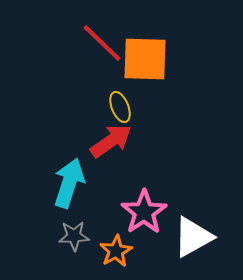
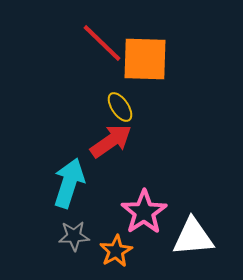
yellow ellipse: rotated 12 degrees counterclockwise
white triangle: rotated 24 degrees clockwise
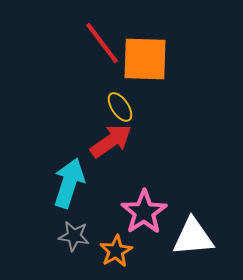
red line: rotated 9 degrees clockwise
gray star: rotated 12 degrees clockwise
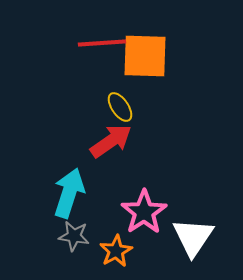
red line: rotated 57 degrees counterclockwise
orange square: moved 3 px up
cyan arrow: moved 10 px down
white triangle: rotated 51 degrees counterclockwise
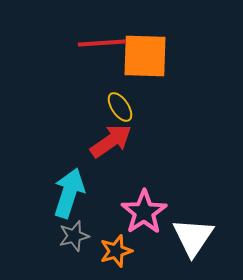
gray star: rotated 24 degrees counterclockwise
orange star: rotated 12 degrees clockwise
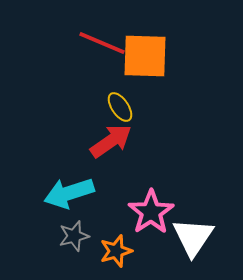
red line: rotated 27 degrees clockwise
cyan arrow: rotated 126 degrees counterclockwise
pink star: moved 7 px right
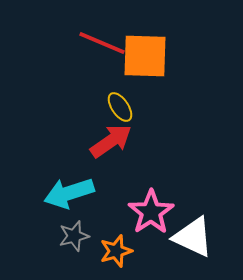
white triangle: rotated 39 degrees counterclockwise
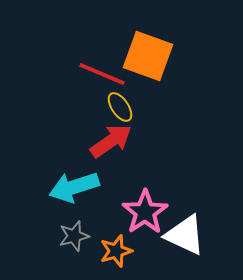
red line: moved 31 px down
orange square: moved 3 px right; rotated 18 degrees clockwise
cyan arrow: moved 5 px right, 6 px up
pink star: moved 6 px left
white triangle: moved 8 px left, 2 px up
